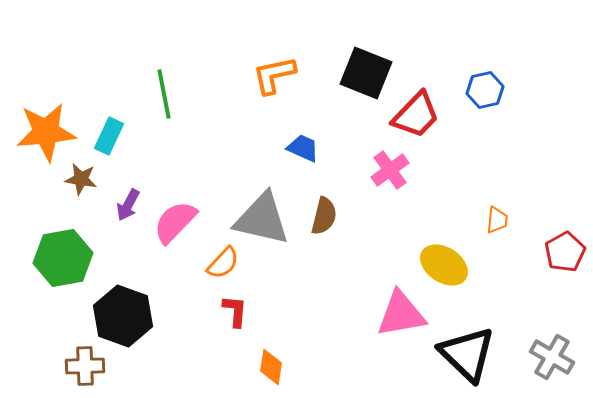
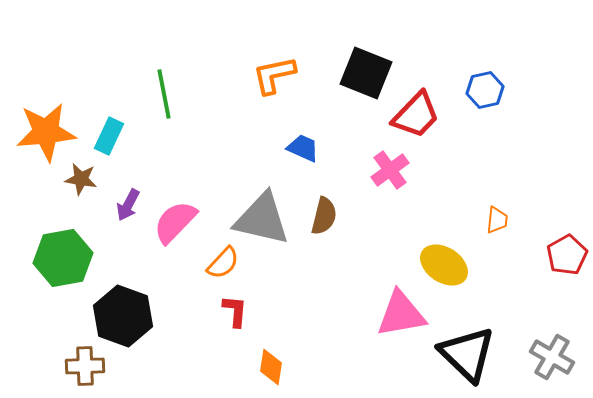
red pentagon: moved 2 px right, 3 px down
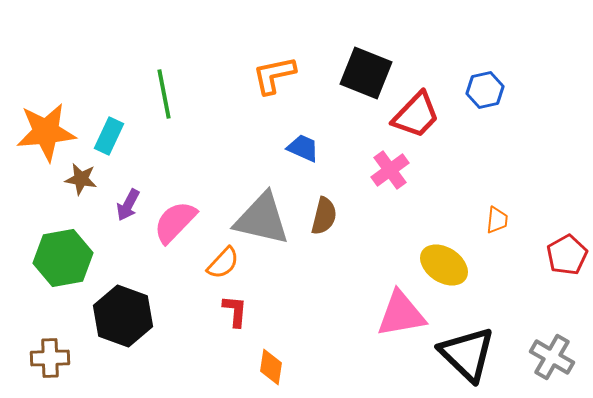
brown cross: moved 35 px left, 8 px up
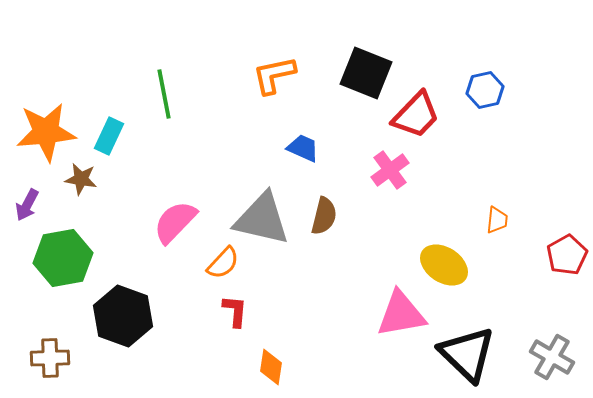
purple arrow: moved 101 px left
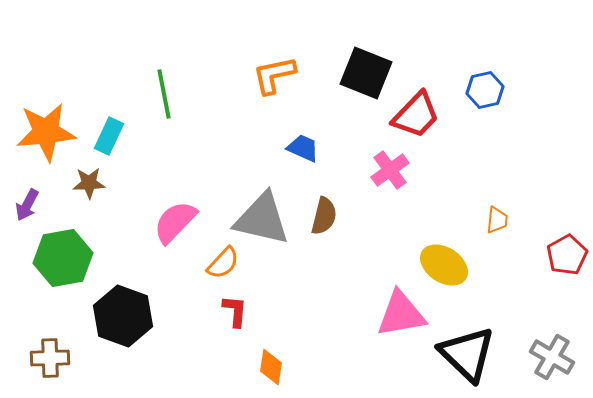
brown star: moved 8 px right, 4 px down; rotated 12 degrees counterclockwise
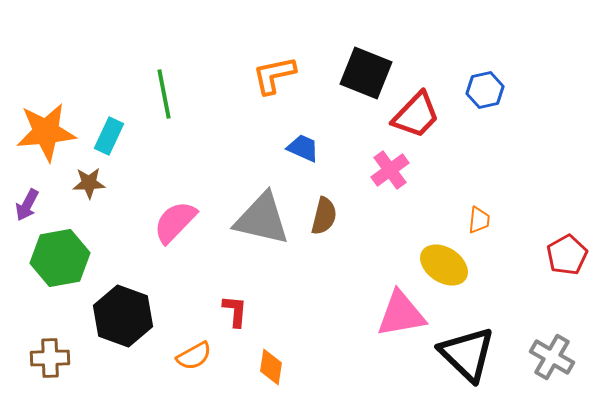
orange trapezoid: moved 18 px left
green hexagon: moved 3 px left
orange semicircle: moved 29 px left, 93 px down; rotated 18 degrees clockwise
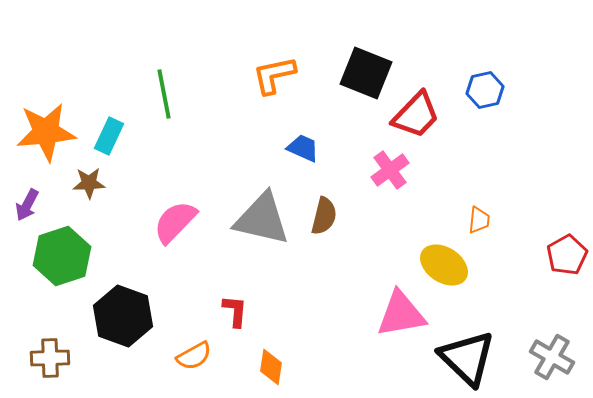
green hexagon: moved 2 px right, 2 px up; rotated 8 degrees counterclockwise
black triangle: moved 4 px down
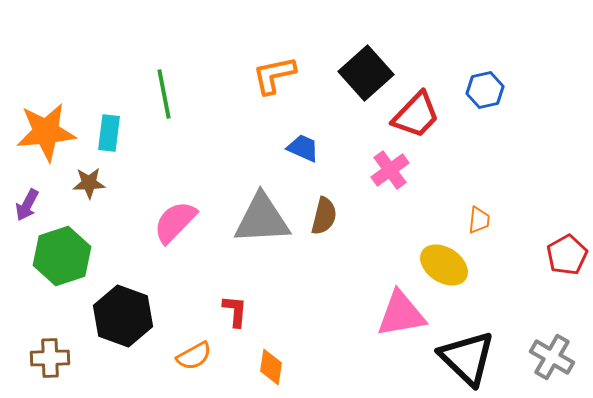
black square: rotated 26 degrees clockwise
cyan rectangle: moved 3 px up; rotated 18 degrees counterclockwise
gray triangle: rotated 16 degrees counterclockwise
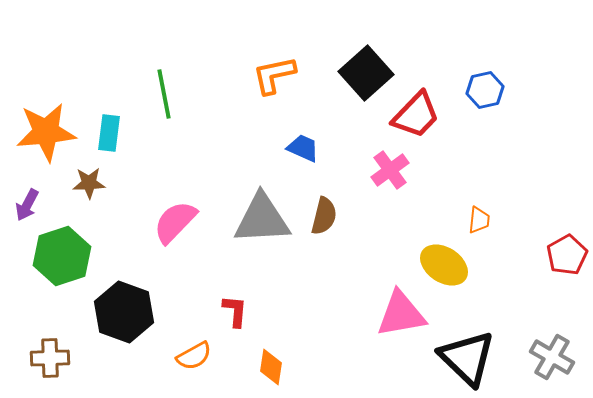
black hexagon: moved 1 px right, 4 px up
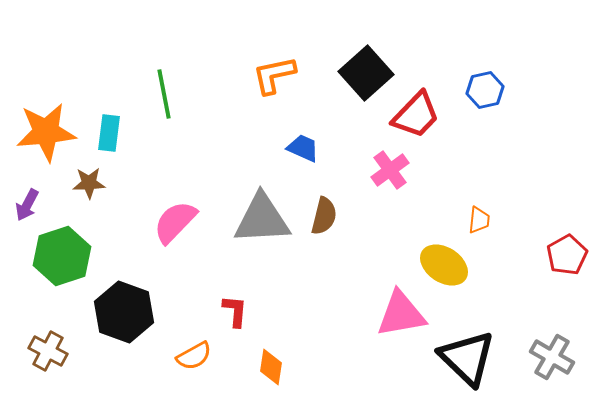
brown cross: moved 2 px left, 7 px up; rotated 30 degrees clockwise
